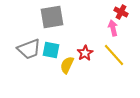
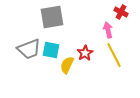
pink arrow: moved 5 px left, 2 px down
yellow line: rotated 15 degrees clockwise
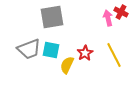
pink arrow: moved 12 px up
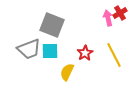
red cross: moved 1 px left, 1 px down; rotated 32 degrees clockwise
gray square: moved 8 px down; rotated 30 degrees clockwise
cyan square: moved 1 px left, 1 px down; rotated 12 degrees counterclockwise
yellow semicircle: moved 7 px down
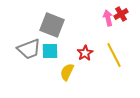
red cross: moved 1 px right, 1 px down
